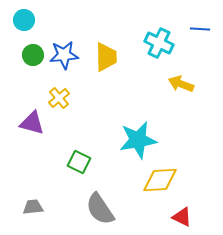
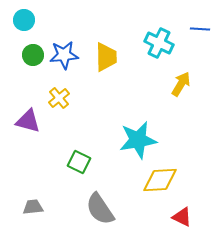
yellow arrow: rotated 100 degrees clockwise
purple triangle: moved 4 px left, 2 px up
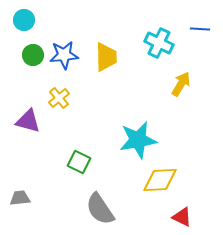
gray trapezoid: moved 13 px left, 9 px up
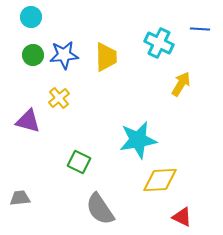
cyan circle: moved 7 px right, 3 px up
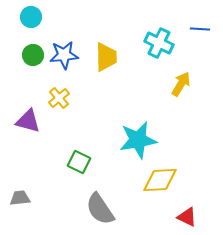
red triangle: moved 5 px right
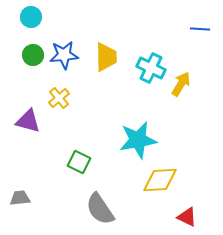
cyan cross: moved 8 px left, 25 px down
